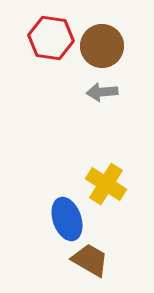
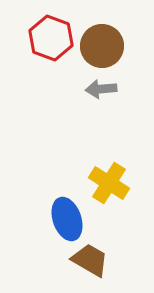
red hexagon: rotated 12 degrees clockwise
gray arrow: moved 1 px left, 3 px up
yellow cross: moved 3 px right, 1 px up
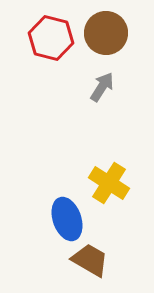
red hexagon: rotated 6 degrees counterclockwise
brown circle: moved 4 px right, 13 px up
gray arrow: moved 1 px right, 2 px up; rotated 128 degrees clockwise
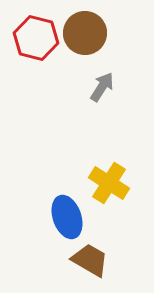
brown circle: moved 21 px left
red hexagon: moved 15 px left
blue ellipse: moved 2 px up
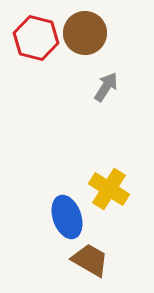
gray arrow: moved 4 px right
yellow cross: moved 6 px down
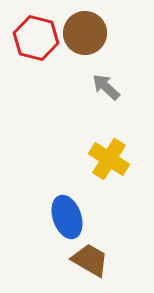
gray arrow: rotated 80 degrees counterclockwise
yellow cross: moved 30 px up
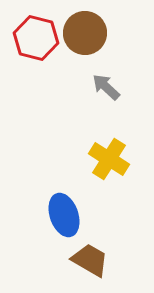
blue ellipse: moved 3 px left, 2 px up
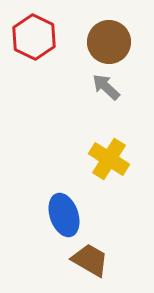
brown circle: moved 24 px right, 9 px down
red hexagon: moved 2 px left, 1 px up; rotated 12 degrees clockwise
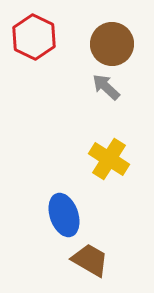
brown circle: moved 3 px right, 2 px down
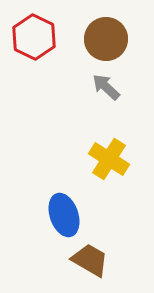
brown circle: moved 6 px left, 5 px up
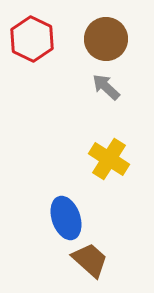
red hexagon: moved 2 px left, 2 px down
blue ellipse: moved 2 px right, 3 px down
brown trapezoid: rotated 12 degrees clockwise
